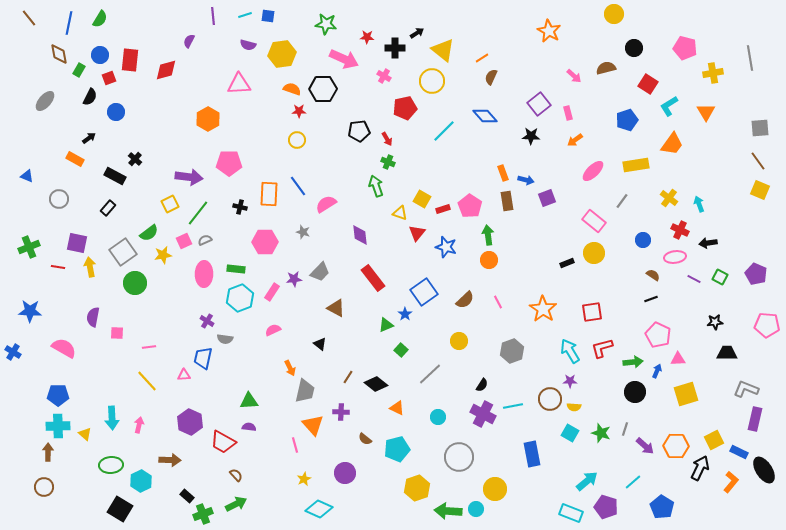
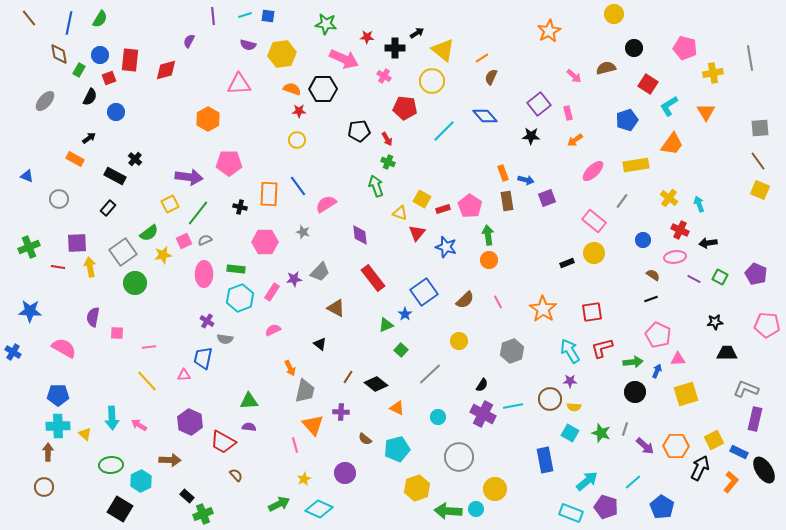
orange star at (549, 31): rotated 15 degrees clockwise
red pentagon at (405, 108): rotated 20 degrees clockwise
purple square at (77, 243): rotated 15 degrees counterclockwise
pink arrow at (139, 425): rotated 70 degrees counterclockwise
blue rectangle at (532, 454): moved 13 px right, 6 px down
green arrow at (236, 504): moved 43 px right
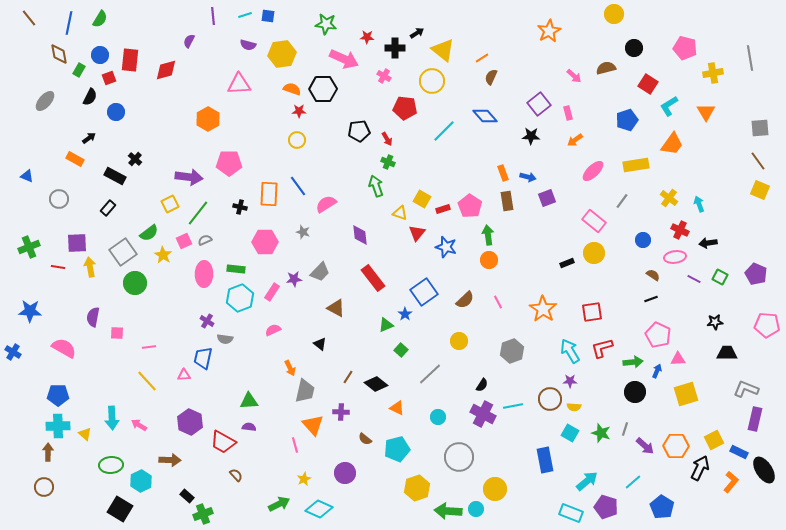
blue arrow at (526, 180): moved 2 px right, 3 px up
yellow star at (163, 255): rotated 30 degrees counterclockwise
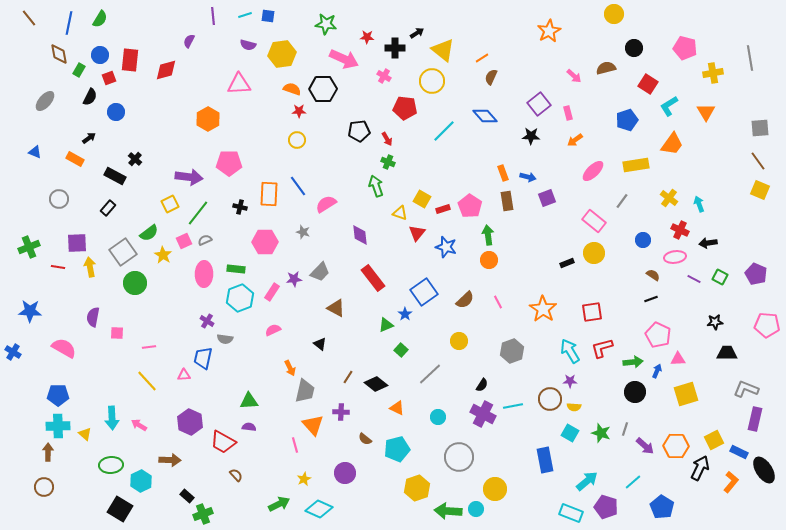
blue triangle at (27, 176): moved 8 px right, 24 px up
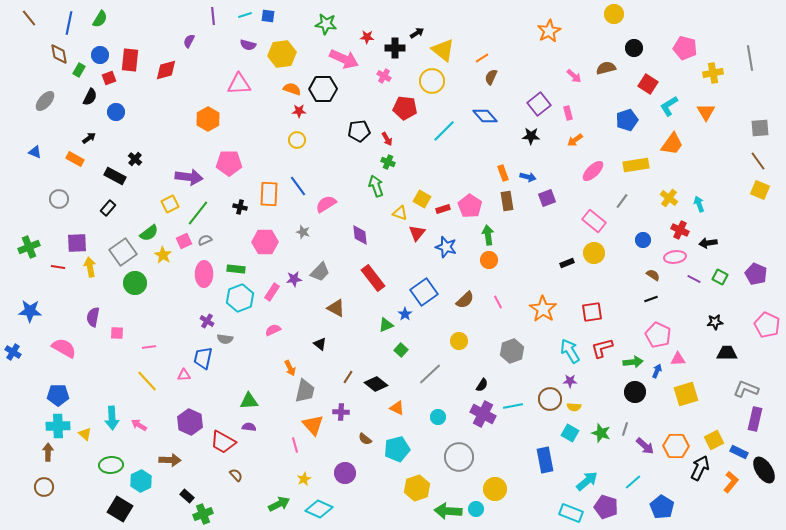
pink pentagon at (767, 325): rotated 20 degrees clockwise
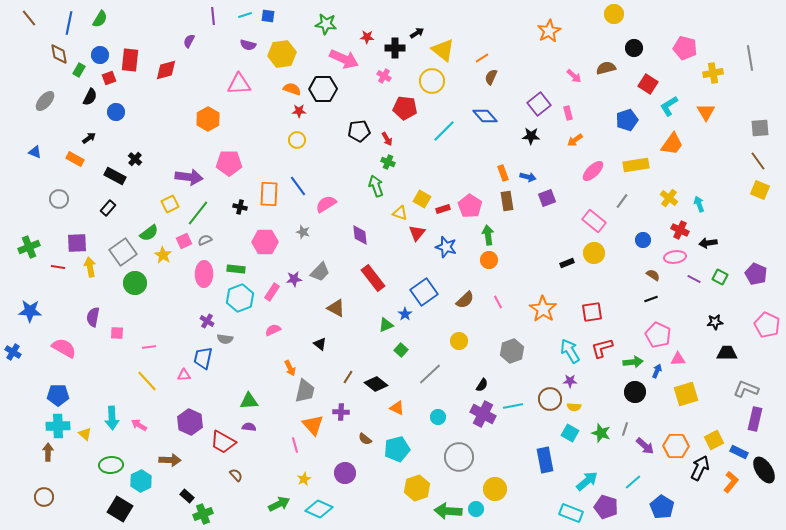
brown circle at (44, 487): moved 10 px down
